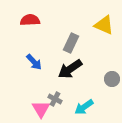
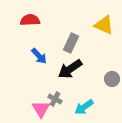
blue arrow: moved 5 px right, 6 px up
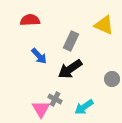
gray rectangle: moved 2 px up
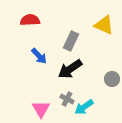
gray cross: moved 12 px right
